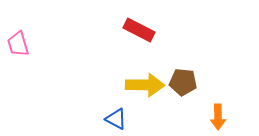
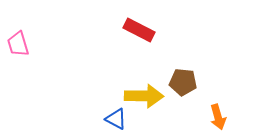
yellow arrow: moved 1 px left, 11 px down
orange arrow: rotated 15 degrees counterclockwise
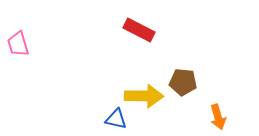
blue triangle: rotated 15 degrees counterclockwise
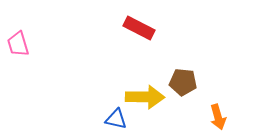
red rectangle: moved 2 px up
yellow arrow: moved 1 px right, 1 px down
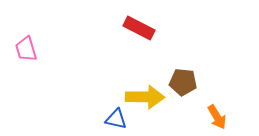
pink trapezoid: moved 8 px right, 5 px down
orange arrow: moved 1 px left; rotated 15 degrees counterclockwise
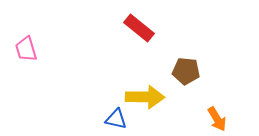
red rectangle: rotated 12 degrees clockwise
brown pentagon: moved 3 px right, 11 px up
orange arrow: moved 2 px down
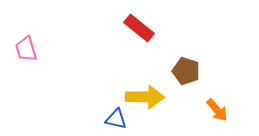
brown pentagon: rotated 12 degrees clockwise
orange arrow: moved 9 px up; rotated 10 degrees counterclockwise
